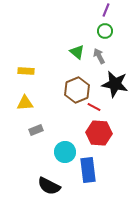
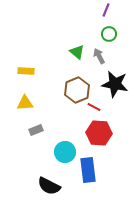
green circle: moved 4 px right, 3 px down
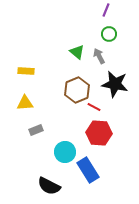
blue rectangle: rotated 25 degrees counterclockwise
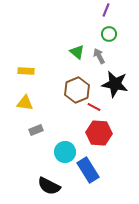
yellow triangle: rotated 12 degrees clockwise
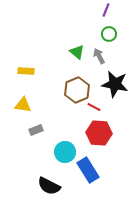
yellow triangle: moved 2 px left, 2 px down
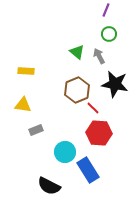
red line: moved 1 px left, 1 px down; rotated 16 degrees clockwise
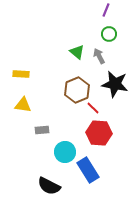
yellow rectangle: moved 5 px left, 3 px down
gray rectangle: moved 6 px right; rotated 16 degrees clockwise
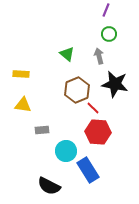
green triangle: moved 10 px left, 2 px down
gray arrow: rotated 14 degrees clockwise
red hexagon: moved 1 px left, 1 px up
cyan circle: moved 1 px right, 1 px up
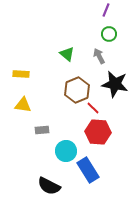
gray arrow: rotated 14 degrees counterclockwise
